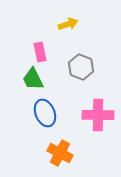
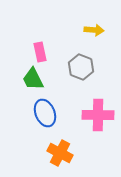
yellow arrow: moved 26 px right, 6 px down; rotated 24 degrees clockwise
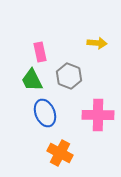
yellow arrow: moved 3 px right, 13 px down
gray hexagon: moved 12 px left, 9 px down
green trapezoid: moved 1 px left, 1 px down
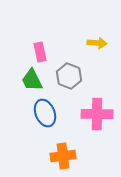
pink cross: moved 1 px left, 1 px up
orange cross: moved 3 px right, 3 px down; rotated 35 degrees counterclockwise
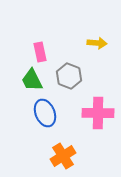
pink cross: moved 1 px right, 1 px up
orange cross: rotated 25 degrees counterclockwise
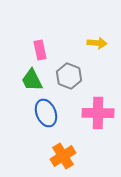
pink rectangle: moved 2 px up
blue ellipse: moved 1 px right
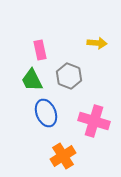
pink cross: moved 4 px left, 8 px down; rotated 16 degrees clockwise
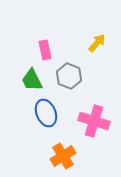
yellow arrow: rotated 54 degrees counterclockwise
pink rectangle: moved 5 px right
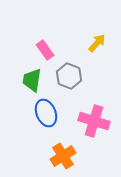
pink rectangle: rotated 24 degrees counterclockwise
green trapezoid: rotated 35 degrees clockwise
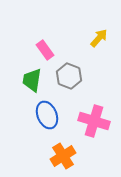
yellow arrow: moved 2 px right, 5 px up
blue ellipse: moved 1 px right, 2 px down
